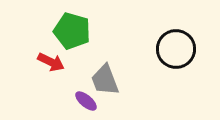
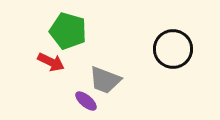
green pentagon: moved 4 px left
black circle: moved 3 px left
gray trapezoid: rotated 48 degrees counterclockwise
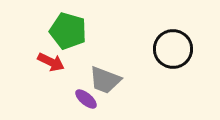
purple ellipse: moved 2 px up
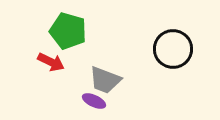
purple ellipse: moved 8 px right, 2 px down; rotated 15 degrees counterclockwise
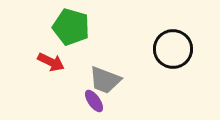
green pentagon: moved 3 px right, 4 px up
purple ellipse: rotated 30 degrees clockwise
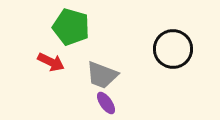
gray trapezoid: moved 3 px left, 5 px up
purple ellipse: moved 12 px right, 2 px down
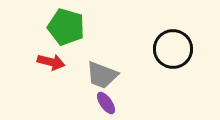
green pentagon: moved 5 px left
red arrow: rotated 12 degrees counterclockwise
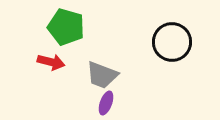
black circle: moved 1 px left, 7 px up
purple ellipse: rotated 55 degrees clockwise
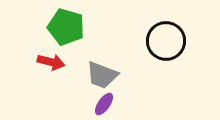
black circle: moved 6 px left, 1 px up
purple ellipse: moved 2 px left, 1 px down; rotated 15 degrees clockwise
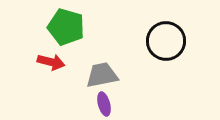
gray trapezoid: rotated 148 degrees clockwise
purple ellipse: rotated 50 degrees counterclockwise
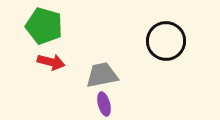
green pentagon: moved 22 px left, 1 px up
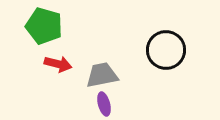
black circle: moved 9 px down
red arrow: moved 7 px right, 2 px down
